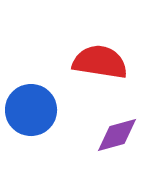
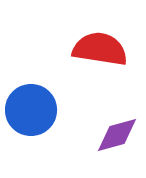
red semicircle: moved 13 px up
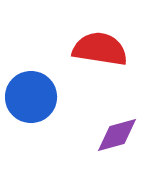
blue circle: moved 13 px up
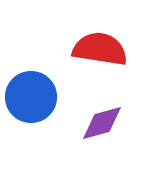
purple diamond: moved 15 px left, 12 px up
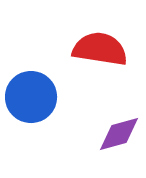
purple diamond: moved 17 px right, 11 px down
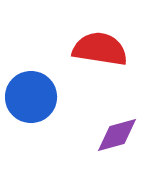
purple diamond: moved 2 px left, 1 px down
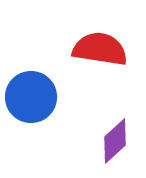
purple diamond: moved 2 px left, 6 px down; rotated 27 degrees counterclockwise
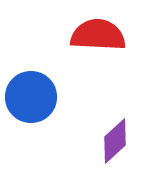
red semicircle: moved 2 px left, 14 px up; rotated 6 degrees counterclockwise
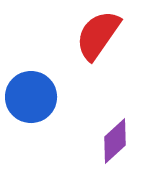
red semicircle: rotated 58 degrees counterclockwise
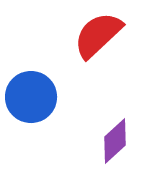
red semicircle: rotated 12 degrees clockwise
